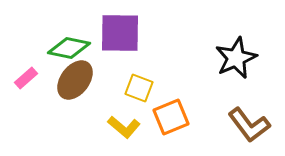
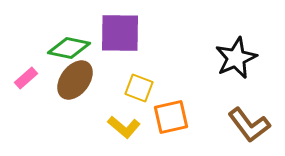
orange square: rotated 9 degrees clockwise
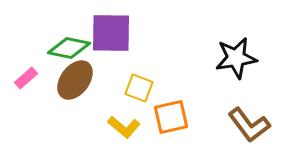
purple square: moved 9 px left
black star: rotated 15 degrees clockwise
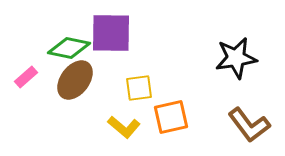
pink rectangle: moved 1 px up
yellow square: rotated 28 degrees counterclockwise
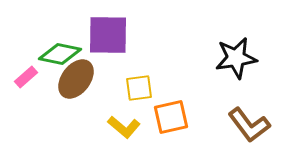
purple square: moved 3 px left, 2 px down
green diamond: moved 9 px left, 6 px down
brown ellipse: moved 1 px right, 1 px up
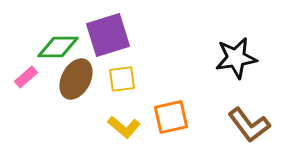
purple square: rotated 18 degrees counterclockwise
green diamond: moved 2 px left, 7 px up; rotated 12 degrees counterclockwise
brown ellipse: rotated 9 degrees counterclockwise
yellow square: moved 17 px left, 9 px up
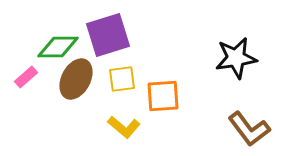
orange square: moved 8 px left, 21 px up; rotated 9 degrees clockwise
brown L-shape: moved 4 px down
